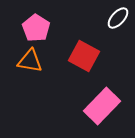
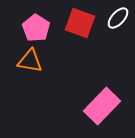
red square: moved 4 px left, 33 px up; rotated 8 degrees counterclockwise
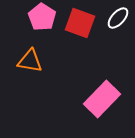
pink pentagon: moved 6 px right, 11 px up
pink rectangle: moved 7 px up
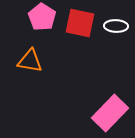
white ellipse: moved 2 px left, 8 px down; rotated 50 degrees clockwise
red square: rotated 8 degrees counterclockwise
pink rectangle: moved 8 px right, 14 px down
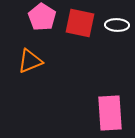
white ellipse: moved 1 px right, 1 px up
orange triangle: rotated 32 degrees counterclockwise
pink rectangle: rotated 48 degrees counterclockwise
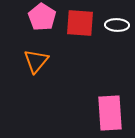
red square: rotated 8 degrees counterclockwise
orange triangle: moved 6 px right; rotated 28 degrees counterclockwise
